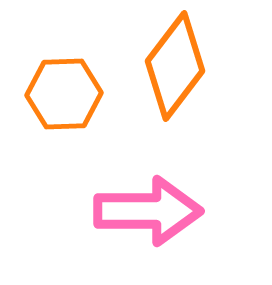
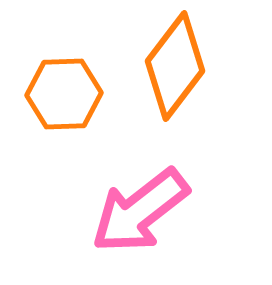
pink arrow: moved 8 px left; rotated 142 degrees clockwise
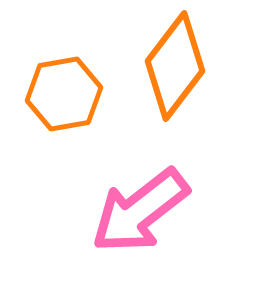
orange hexagon: rotated 8 degrees counterclockwise
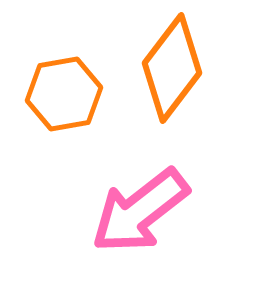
orange diamond: moved 3 px left, 2 px down
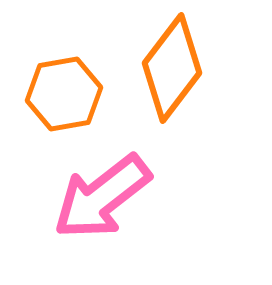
pink arrow: moved 38 px left, 14 px up
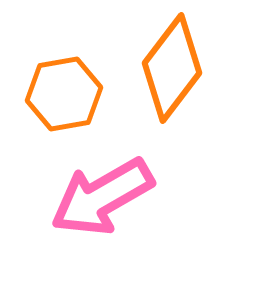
pink arrow: rotated 8 degrees clockwise
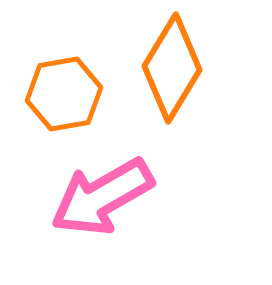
orange diamond: rotated 6 degrees counterclockwise
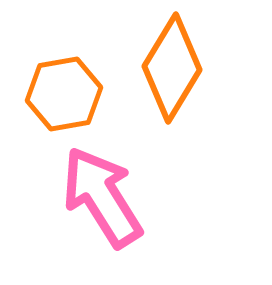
pink arrow: rotated 88 degrees clockwise
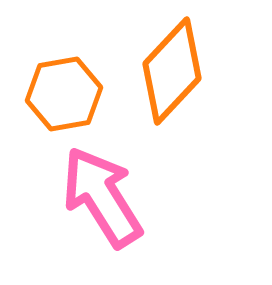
orange diamond: moved 3 px down; rotated 12 degrees clockwise
